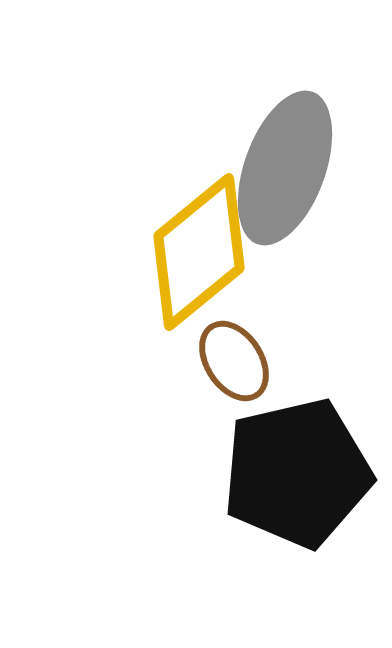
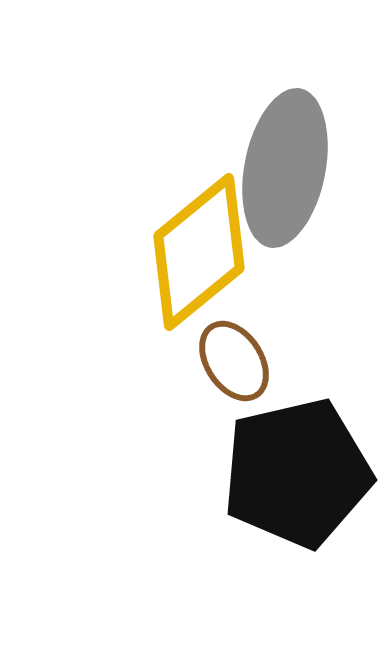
gray ellipse: rotated 9 degrees counterclockwise
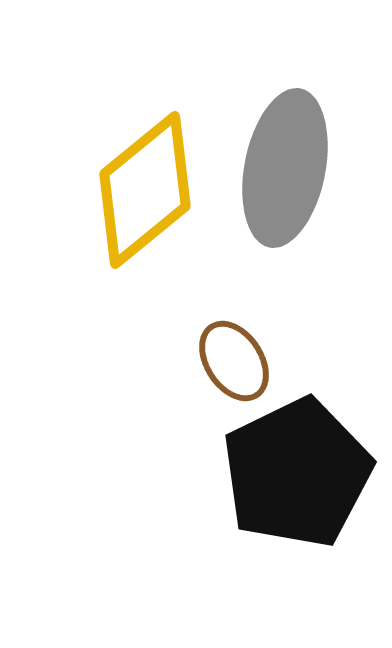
yellow diamond: moved 54 px left, 62 px up
black pentagon: rotated 13 degrees counterclockwise
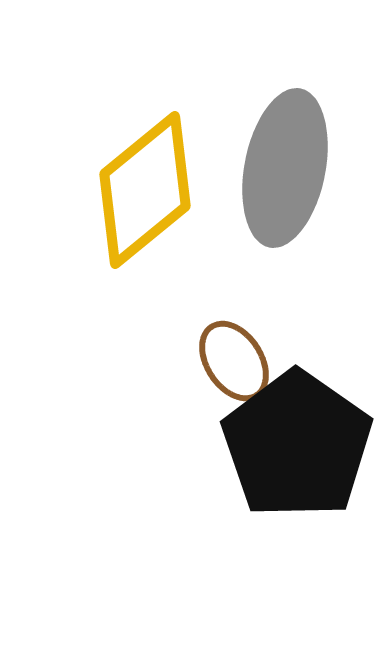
black pentagon: moved 28 px up; rotated 11 degrees counterclockwise
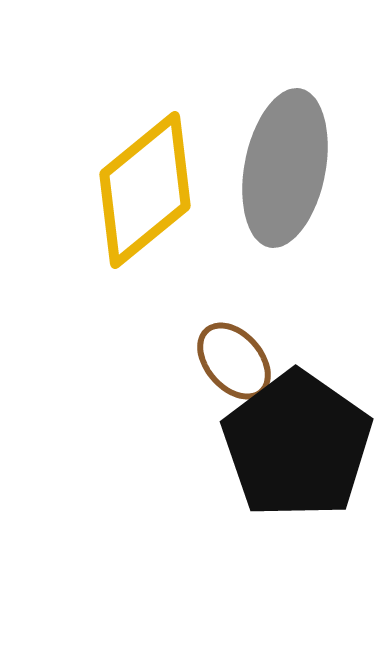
brown ellipse: rotated 8 degrees counterclockwise
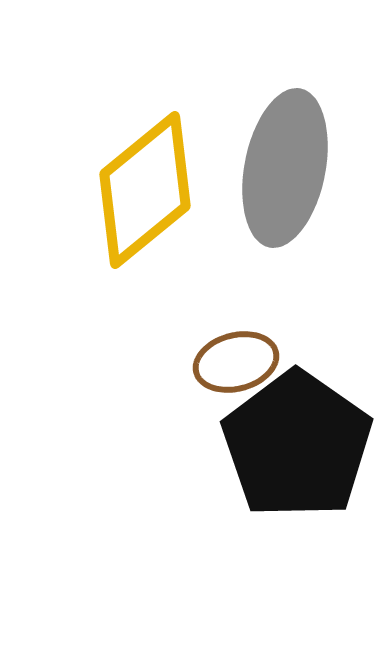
brown ellipse: moved 2 px right, 1 px down; rotated 64 degrees counterclockwise
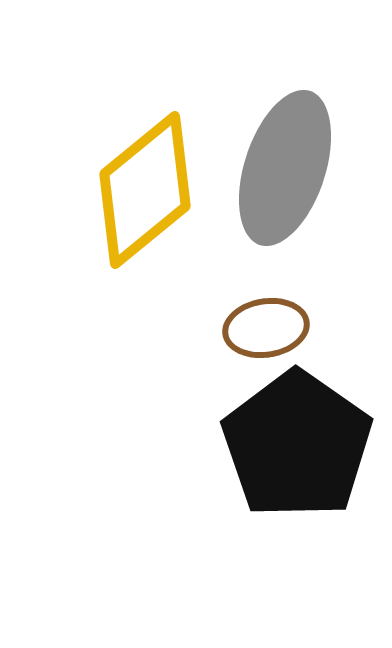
gray ellipse: rotated 7 degrees clockwise
brown ellipse: moved 30 px right, 34 px up; rotated 6 degrees clockwise
